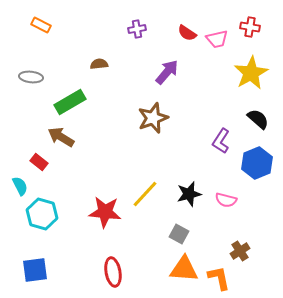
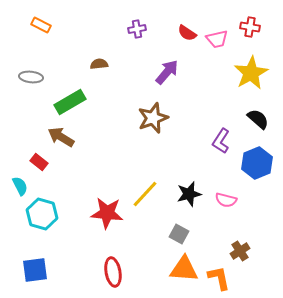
red star: moved 2 px right, 1 px down
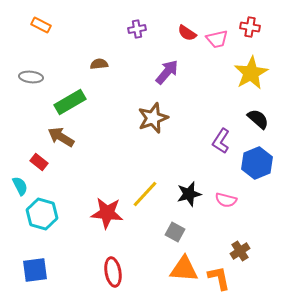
gray square: moved 4 px left, 2 px up
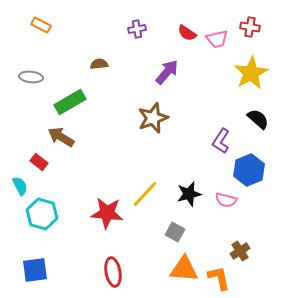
blue hexagon: moved 8 px left, 7 px down
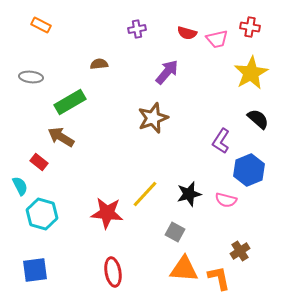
red semicircle: rotated 18 degrees counterclockwise
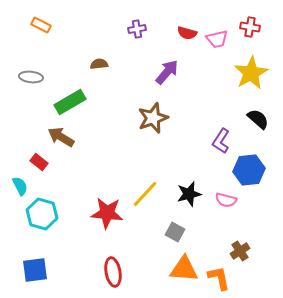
blue hexagon: rotated 16 degrees clockwise
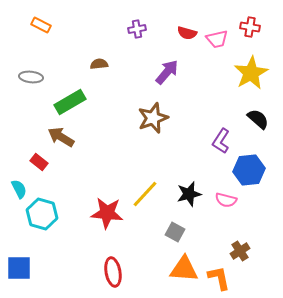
cyan semicircle: moved 1 px left, 3 px down
blue square: moved 16 px left, 2 px up; rotated 8 degrees clockwise
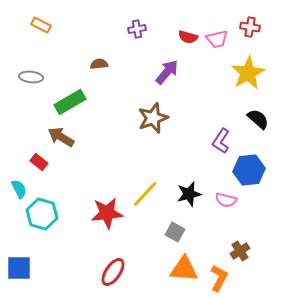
red semicircle: moved 1 px right, 4 px down
yellow star: moved 3 px left
red star: rotated 12 degrees counterclockwise
red ellipse: rotated 44 degrees clockwise
orange L-shape: rotated 40 degrees clockwise
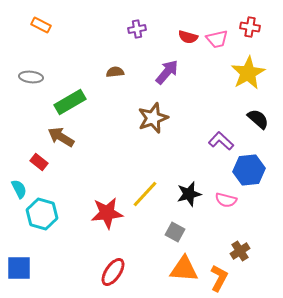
brown semicircle: moved 16 px right, 8 px down
purple L-shape: rotated 100 degrees clockwise
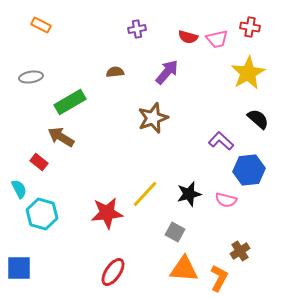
gray ellipse: rotated 15 degrees counterclockwise
